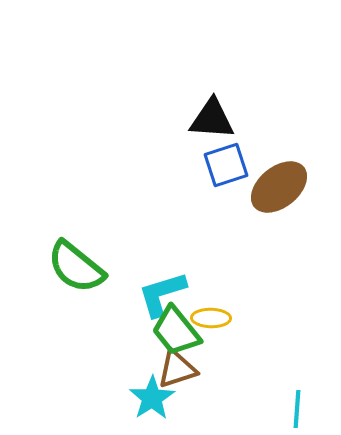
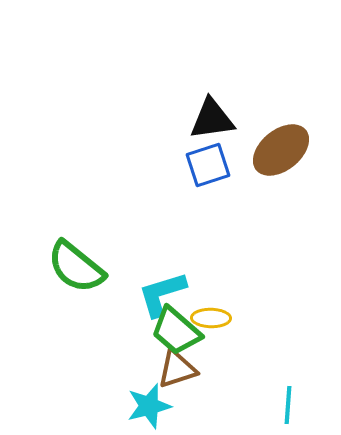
black triangle: rotated 12 degrees counterclockwise
blue square: moved 18 px left
brown ellipse: moved 2 px right, 37 px up
green trapezoid: rotated 10 degrees counterclockwise
cyan star: moved 3 px left, 8 px down; rotated 18 degrees clockwise
cyan line: moved 9 px left, 4 px up
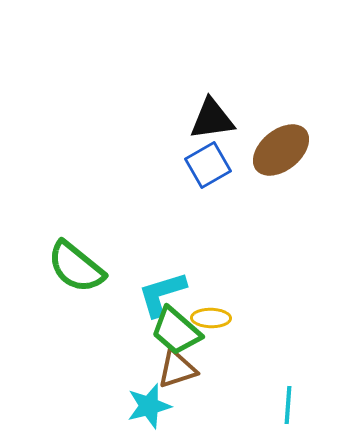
blue square: rotated 12 degrees counterclockwise
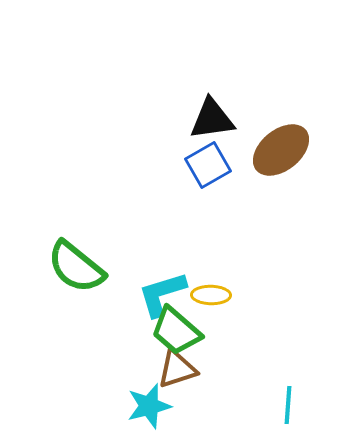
yellow ellipse: moved 23 px up
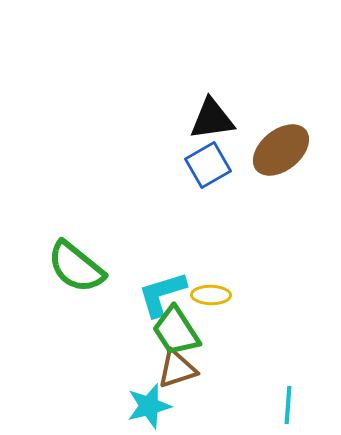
green trapezoid: rotated 16 degrees clockwise
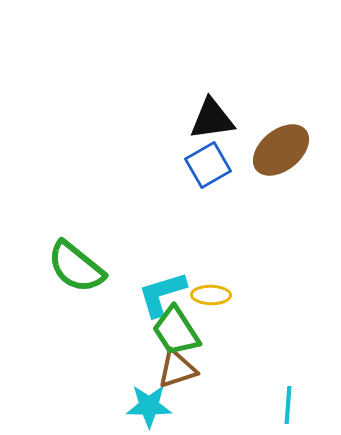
cyan star: rotated 15 degrees clockwise
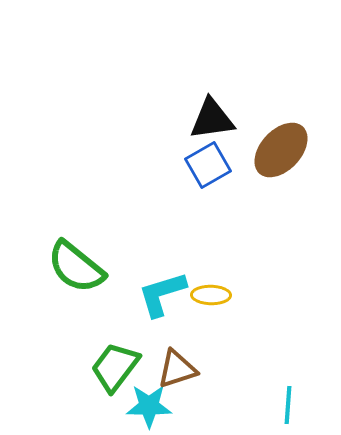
brown ellipse: rotated 8 degrees counterclockwise
green trapezoid: moved 61 px left, 36 px down; rotated 70 degrees clockwise
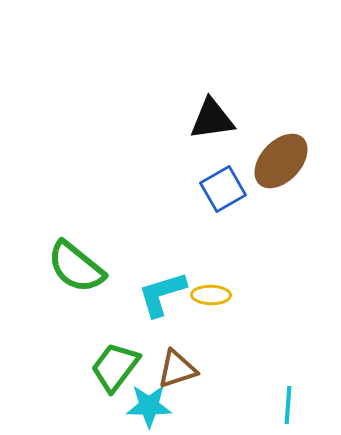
brown ellipse: moved 11 px down
blue square: moved 15 px right, 24 px down
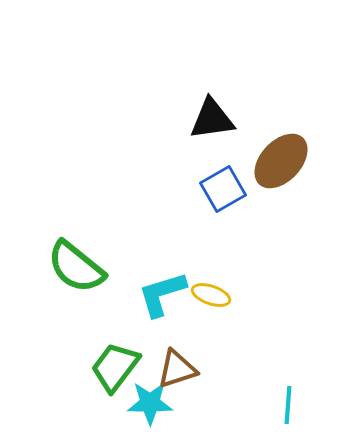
yellow ellipse: rotated 18 degrees clockwise
cyan star: moved 1 px right, 3 px up
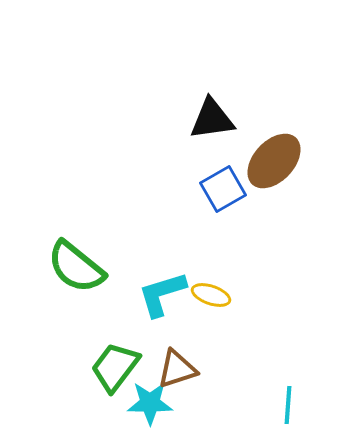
brown ellipse: moved 7 px left
